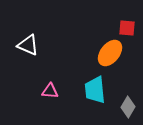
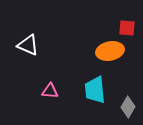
orange ellipse: moved 2 px up; rotated 40 degrees clockwise
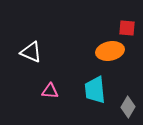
white triangle: moved 3 px right, 7 px down
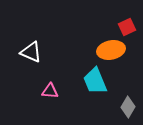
red square: moved 1 px up; rotated 30 degrees counterclockwise
orange ellipse: moved 1 px right, 1 px up
cyan trapezoid: moved 9 px up; rotated 16 degrees counterclockwise
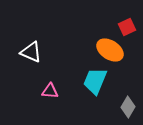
orange ellipse: moved 1 px left; rotated 44 degrees clockwise
cyan trapezoid: rotated 44 degrees clockwise
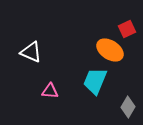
red square: moved 2 px down
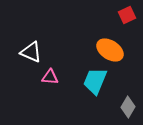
red square: moved 14 px up
pink triangle: moved 14 px up
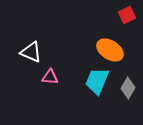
cyan trapezoid: moved 2 px right
gray diamond: moved 19 px up
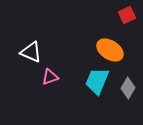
pink triangle: rotated 24 degrees counterclockwise
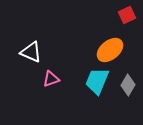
orange ellipse: rotated 72 degrees counterclockwise
pink triangle: moved 1 px right, 2 px down
gray diamond: moved 3 px up
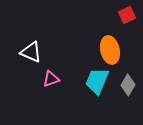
orange ellipse: rotated 64 degrees counterclockwise
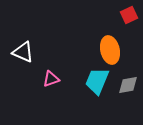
red square: moved 2 px right
white triangle: moved 8 px left
gray diamond: rotated 50 degrees clockwise
